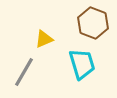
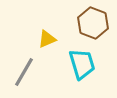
yellow triangle: moved 3 px right
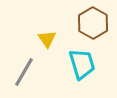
brown hexagon: rotated 8 degrees clockwise
yellow triangle: rotated 42 degrees counterclockwise
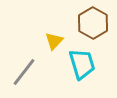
yellow triangle: moved 7 px right, 2 px down; rotated 18 degrees clockwise
gray line: rotated 8 degrees clockwise
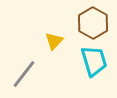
cyan trapezoid: moved 12 px right, 3 px up
gray line: moved 2 px down
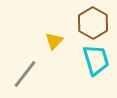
cyan trapezoid: moved 2 px right, 1 px up
gray line: moved 1 px right
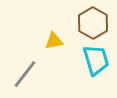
yellow triangle: rotated 36 degrees clockwise
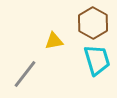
cyan trapezoid: moved 1 px right
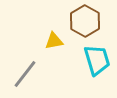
brown hexagon: moved 8 px left, 2 px up
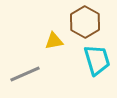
brown hexagon: moved 1 px down
gray line: rotated 28 degrees clockwise
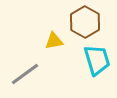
gray line: rotated 12 degrees counterclockwise
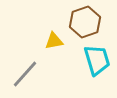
brown hexagon: rotated 12 degrees clockwise
gray line: rotated 12 degrees counterclockwise
